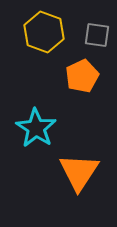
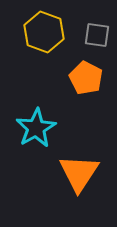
orange pentagon: moved 4 px right, 2 px down; rotated 20 degrees counterclockwise
cyan star: rotated 9 degrees clockwise
orange triangle: moved 1 px down
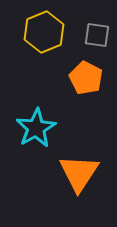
yellow hexagon: rotated 18 degrees clockwise
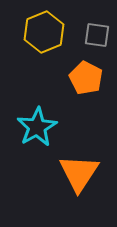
cyan star: moved 1 px right, 1 px up
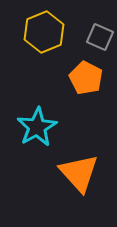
gray square: moved 3 px right, 2 px down; rotated 16 degrees clockwise
orange triangle: rotated 15 degrees counterclockwise
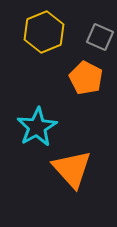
orange triangle: moved 7 px left, 4 px up
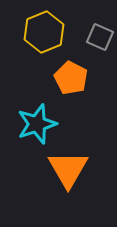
orange pentagon: moved 15 px left
cyan star: moved 3 px up; rotated 12 degrees clockwise
orange triangle: moved 4 px left; rotated 12 degrees clockwise
